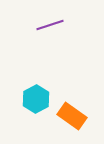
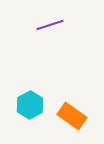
cyan hexagon: moved 6 px left, 6 px down
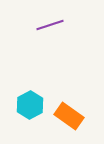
orange rectangle: moved 3 px left
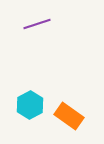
purple line: moved 13 px left, 1 px up
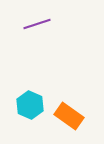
cyan hexagon: rotated 8 degrees counterclockwise
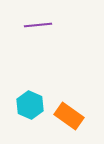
purple line: moved 1 px right, 1 px down; rotated 12 degrees clockwise
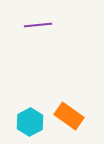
cyan hexagon: moved 17 px down; rotated 8 degrees clockwise
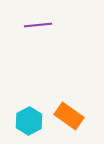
cyan hexagon: moved 1 px left, 1 px up
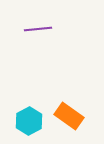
purple line: moved 4 px down
